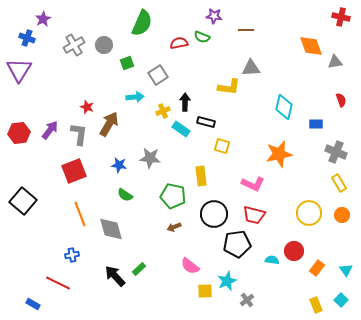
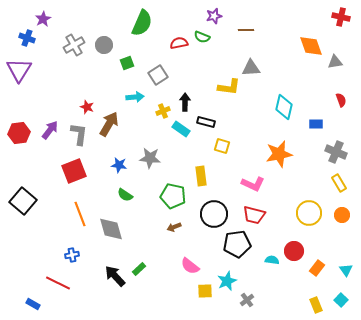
purple star at (214, 16): rotated 21 degrees counterclockwise
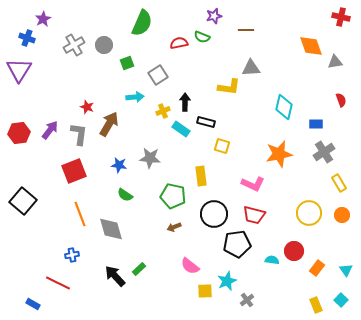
gray cross at (336, 152): moved 12 px left; rotated 35 degrees clockwise
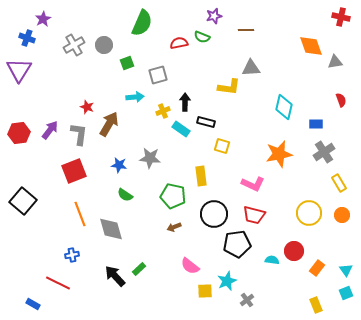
gray square at (158, 75): rotated 18 degrees clockwise
cyan square at (341, 300): moved 5 px right, 7 px up; rotated 24 degrees clockwise
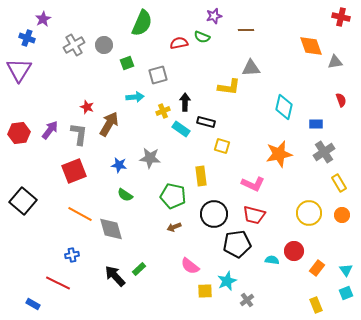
orange line at (80, 214): rotated 40 degrees counterclockwise
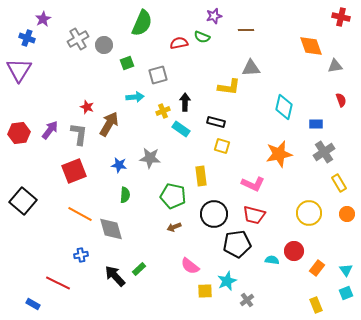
gray cross at (74, 45): moved 4 px right, 6 px up
gray triangle at (335, 62): moved 4 px down
black rectangle at (206, 122): moved 10 px right
green semicircle at (125, 195): rotated 119 degrees counterclockwise
orange circle at (342, 215): moved 5 px right, 1 px up
blue cross at (72, 255): moved 9 px right
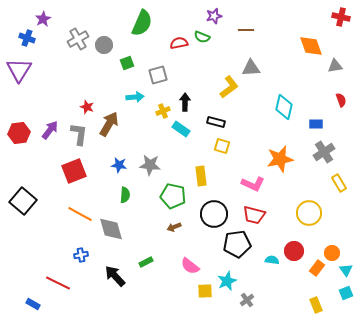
yellow L-shape at (229, 87): rotated 45 degrees counterclockwise
orange star at (279, 154): moved 1 px right, 5 px down
gray star at (150, 158): moved 7 px down
orange circle at (347, 214): moved 15 px left, 39 px down
green rectangle at (139, 269): moved 7 px right, 7 px up; rotated 16 degrees clockwise
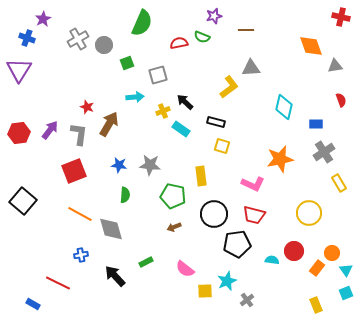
black arrow at (185, 102): rotated 48 degrees counterclockwise
pink semicircle at (190, 266): moved 5 px left, 3 px down
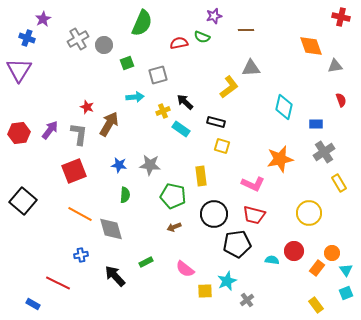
yellow rectangle at (316, 305): rotated 14 degrees counterclockwise
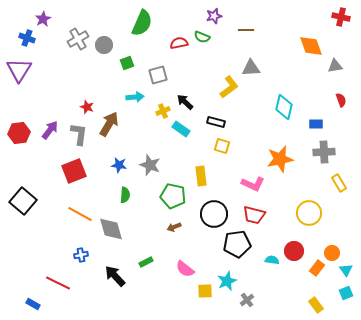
gray cross at (324, 152): rotated 30 degrees clockwise
gray star at (150, 165): rotated 15 degrees clockwise
